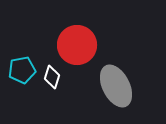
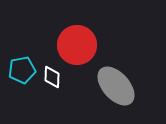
white diamond: rotated 15 degrees counterclockwise
gray ellipse: rotated 15 degrees counterclockwise
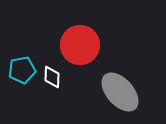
red circle: moved 3 px right
gray ellipse: moved 4 px right, 6 px down
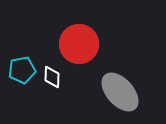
red circle: moved 1 px left, 1 px up
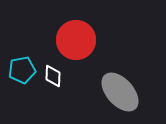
red circle: moved 3 px left, 4 px up
white diamond: moved 1 px right, 1 px up
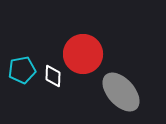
red circle: moved 7 px right, 14 px down
gray ellipse: moved 1 px right
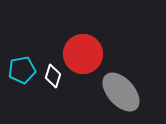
white diamond: rotated 15 degrees clockwise
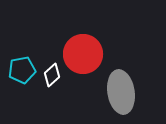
white diamond: moved 1 px left, 1 px up; rotated 30 degrees clockwise
gray ellipse: rotated 33 degrees clockwise
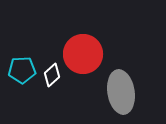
cyan pentagon: rotated 8 degrees clockwise
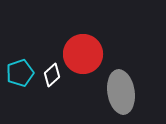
cyan pentagon: moved 2 px left, 3 px down; rotated 16 degrees counterclockwise
